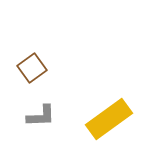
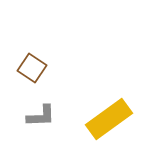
brown square: rotated 20 degrees counterclockwise
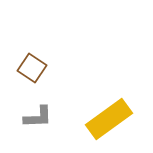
gray L-shape: moved 3 px left, 1 px down
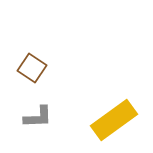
yellow rectangle: moved 5 px right, 1 px down
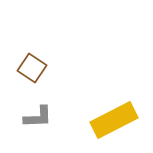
yellow rectangle: rotated 9 degrees clockwise
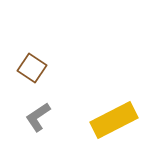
gray L-shape: rotated 148 degrees clockwise
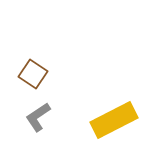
brown square: moved 1 px right, 6 px down
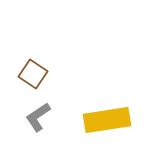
yellow rectangle: moved 7 px left; rotated 18 degrees clockwise
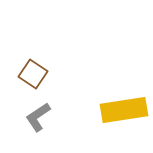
yellow rectangle: moved 17 px right, 10 px up
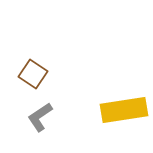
gray L-shape: moved 2 px right
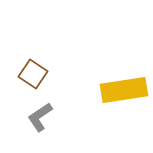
yellow rectangle: moved 20 px up
